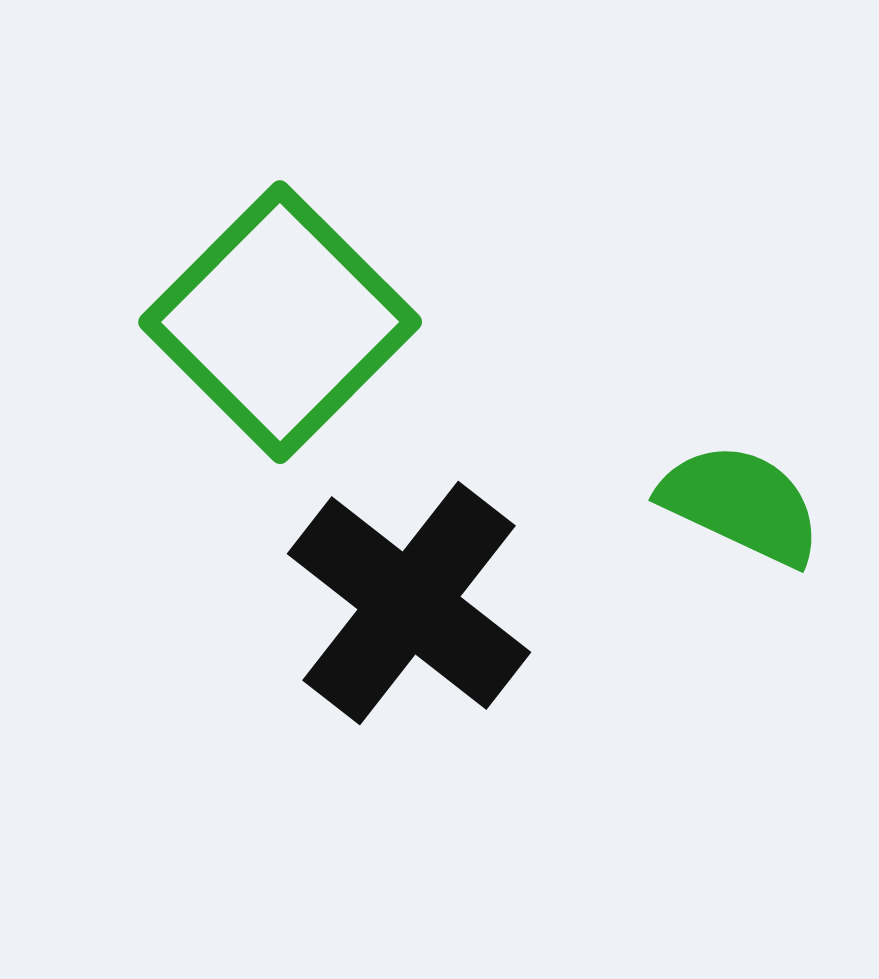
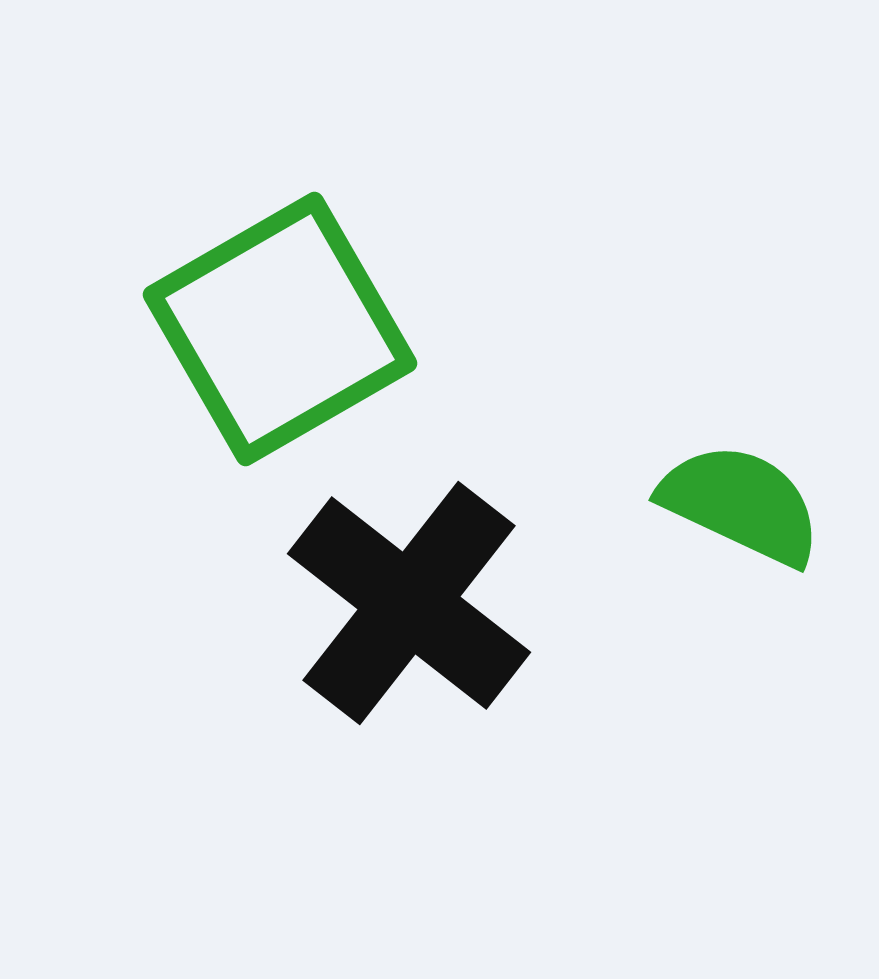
green square: moved 7 px down; rotated 15 degrees clockwise
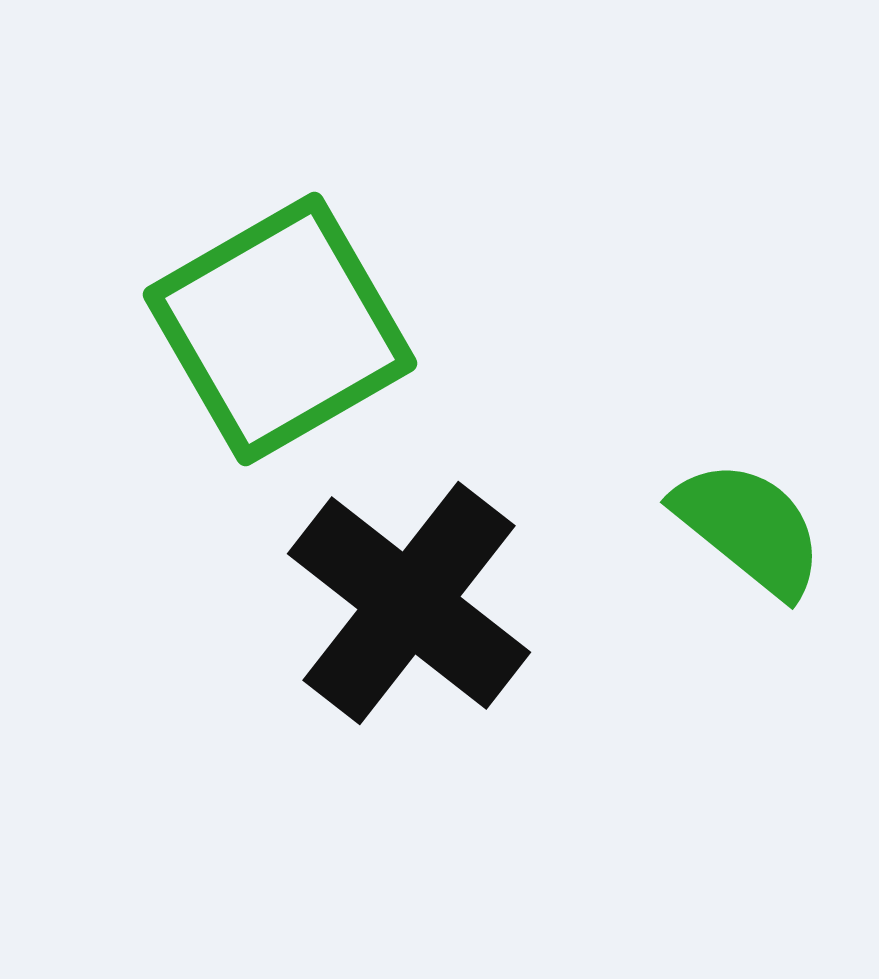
green semicircle: moved 8 px right, 24 px down; rotated 14 degrees clockwise
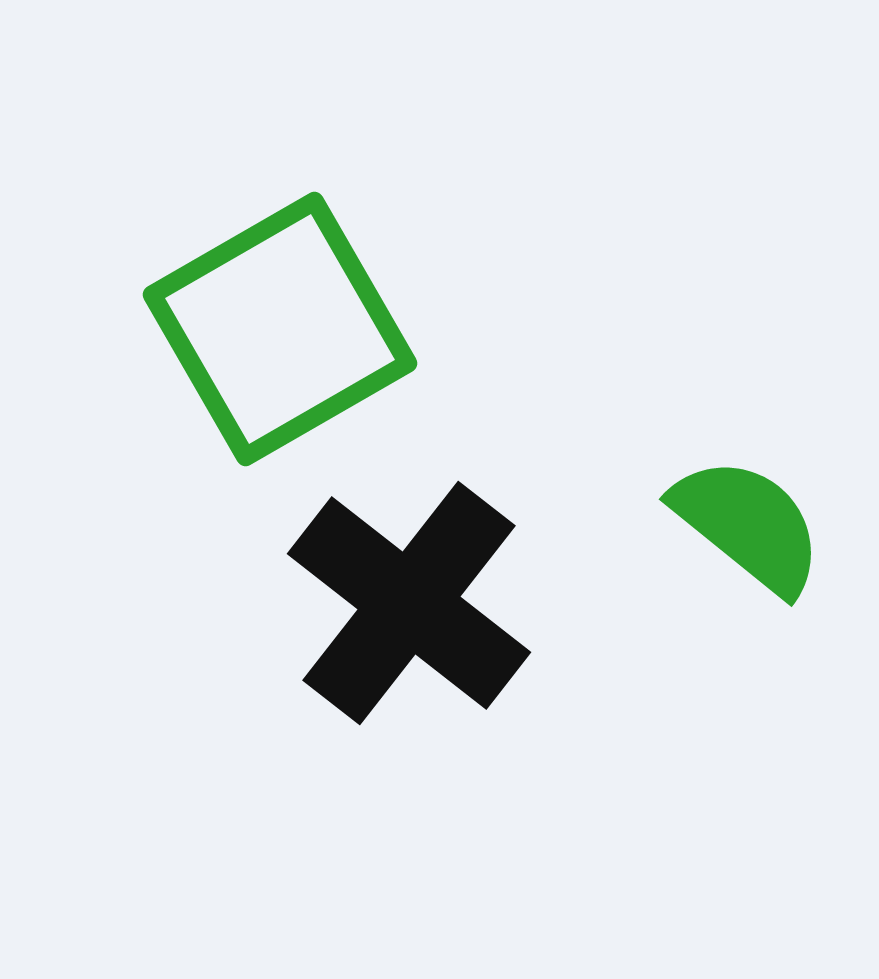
green semicircle: moved 1 px left, 3 px up
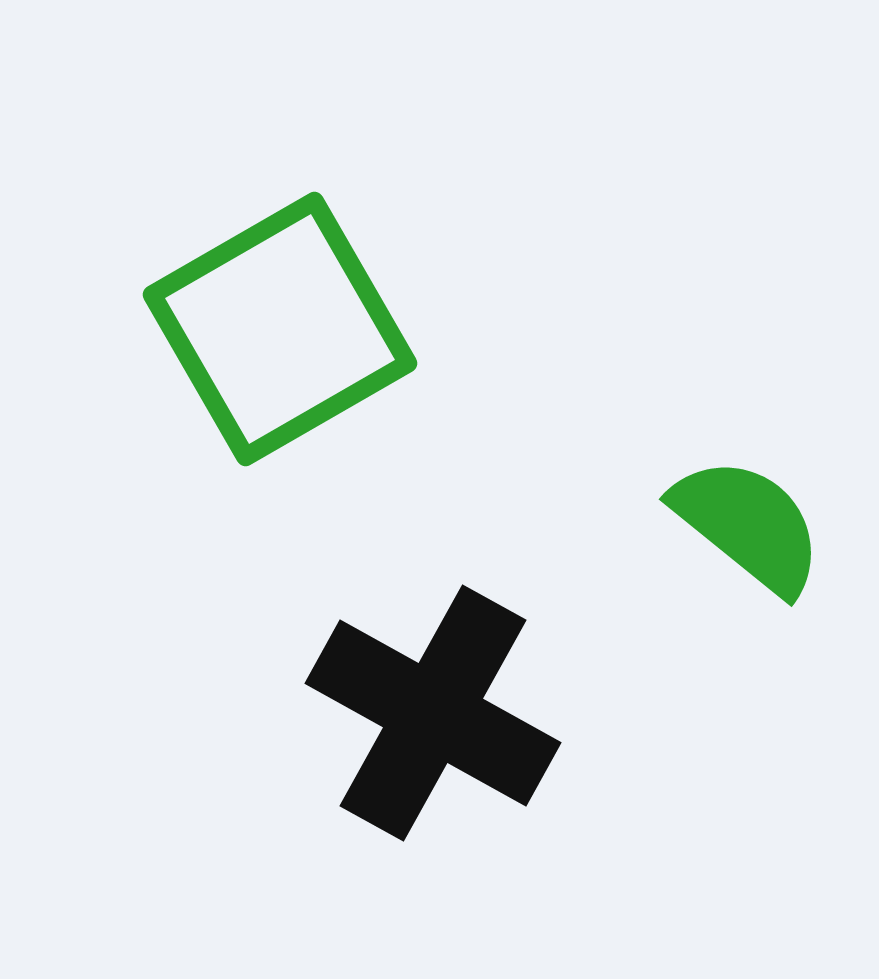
black cross: moved 24 px right, 110 px down; rotated 9 degrees counterclockwise
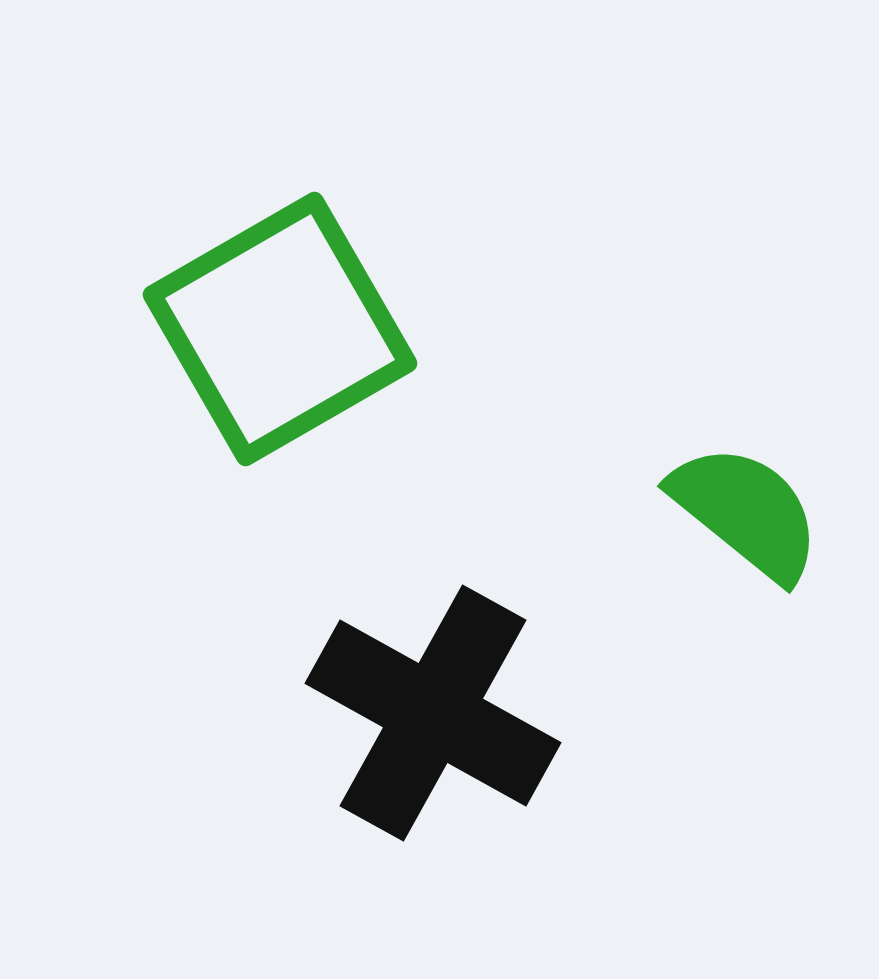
green semicircle: moved 2 px left, 13 px up
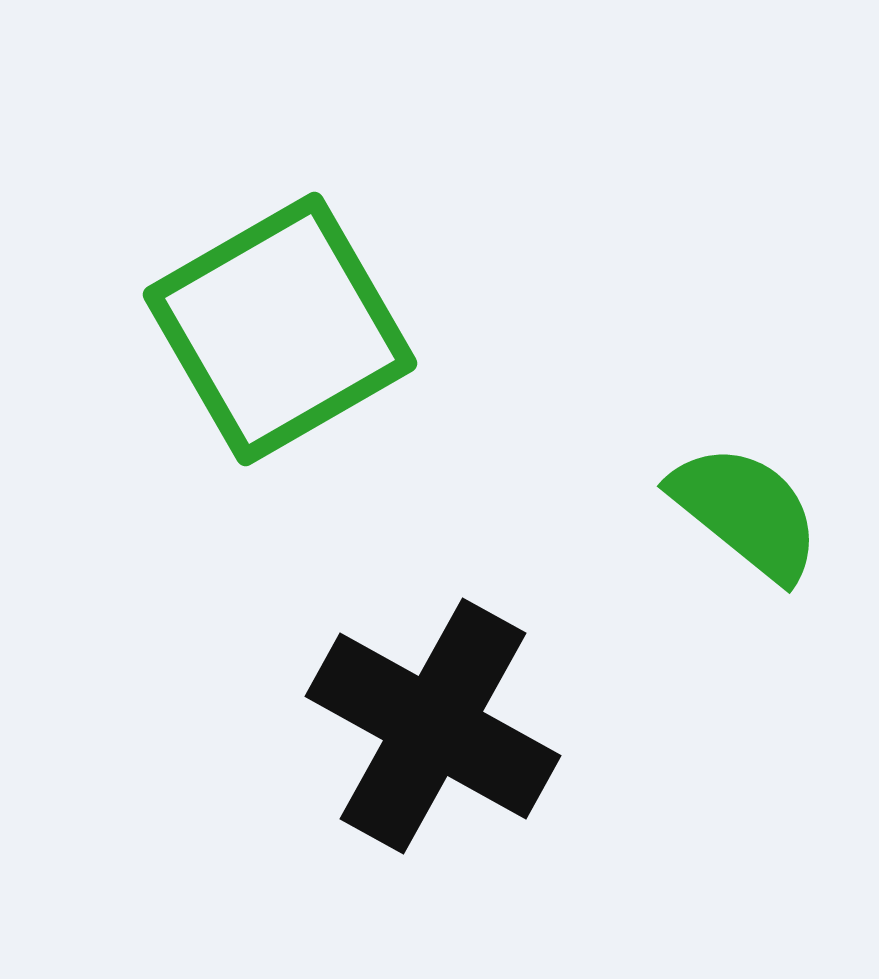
black cross: moved 13 px down
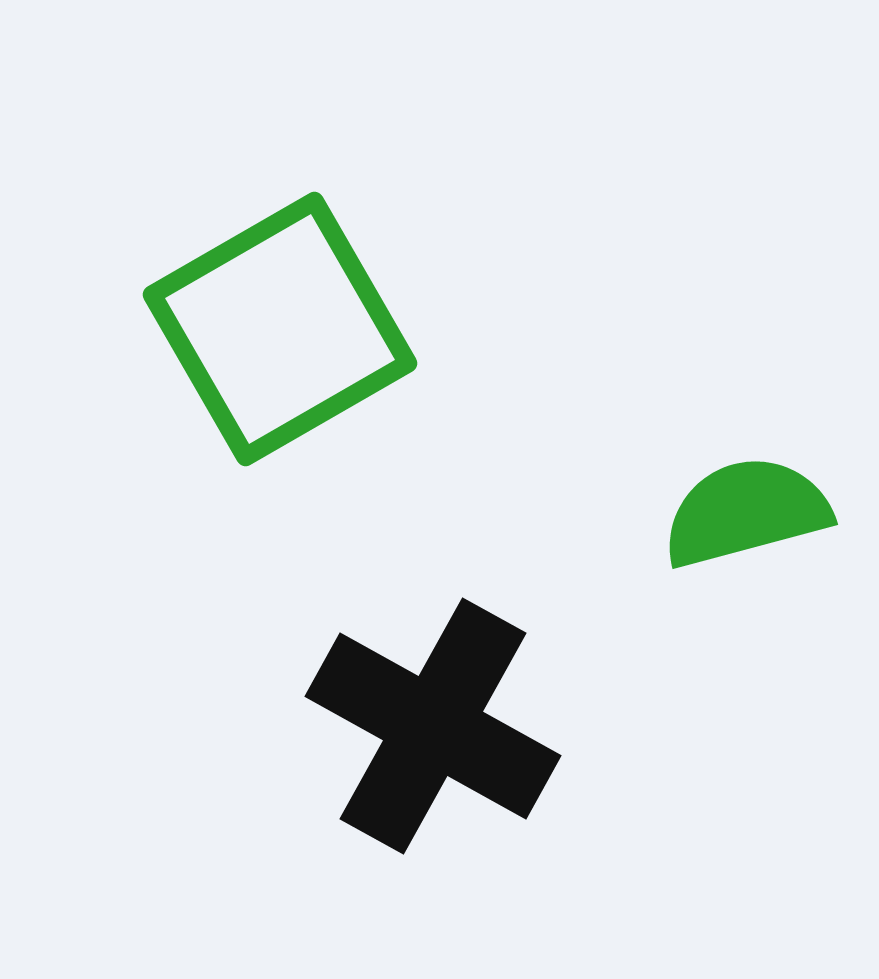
green semicircle: rotated 54 degrees counterclockwise
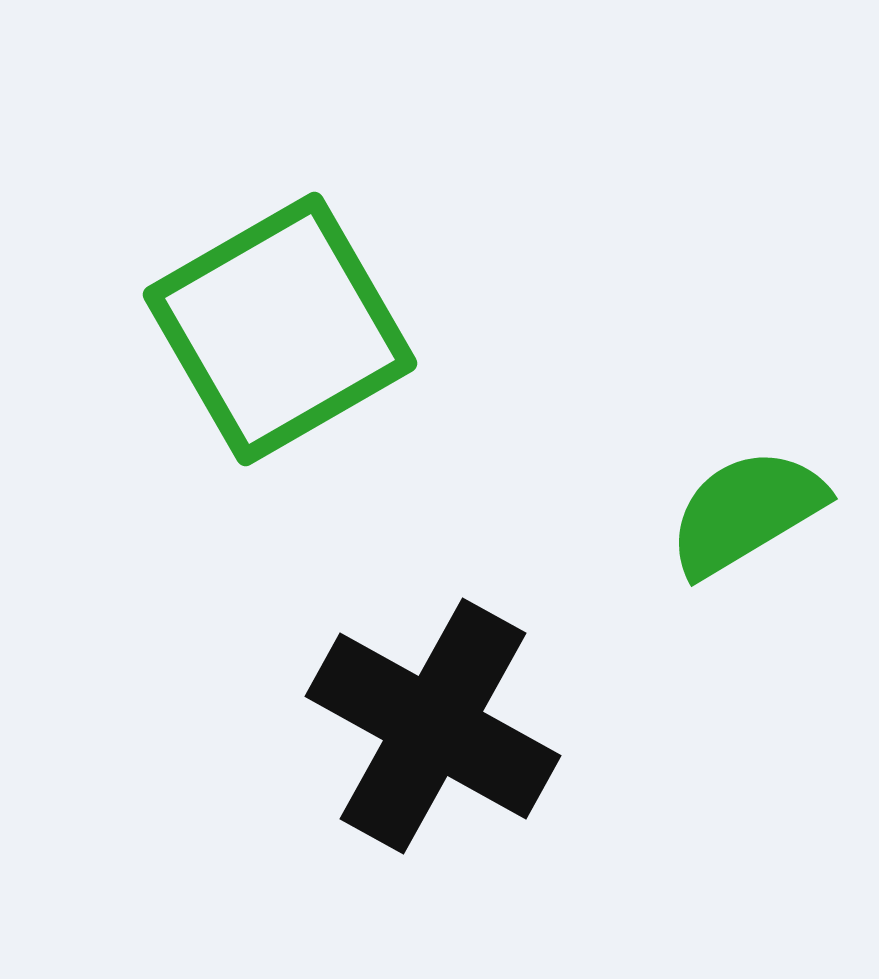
green semicircle: rotated 16 degrees counterclockwise
